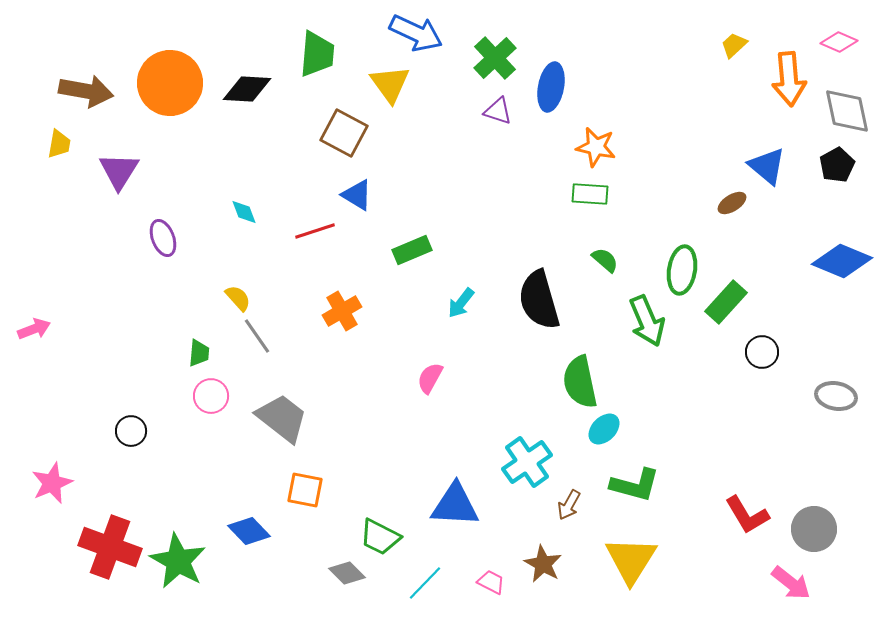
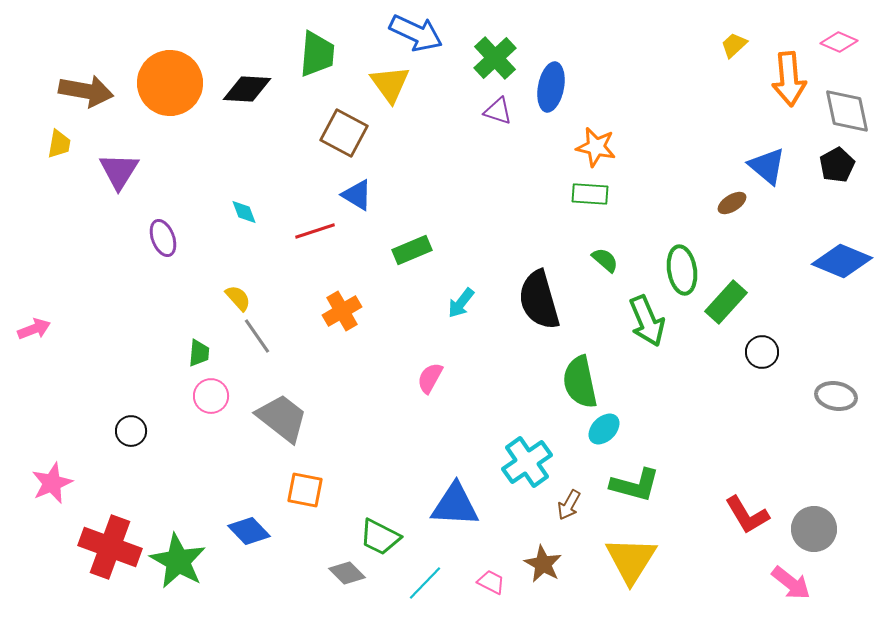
green ellipse at (682, 270): rotated 18 degrees counterclockwise
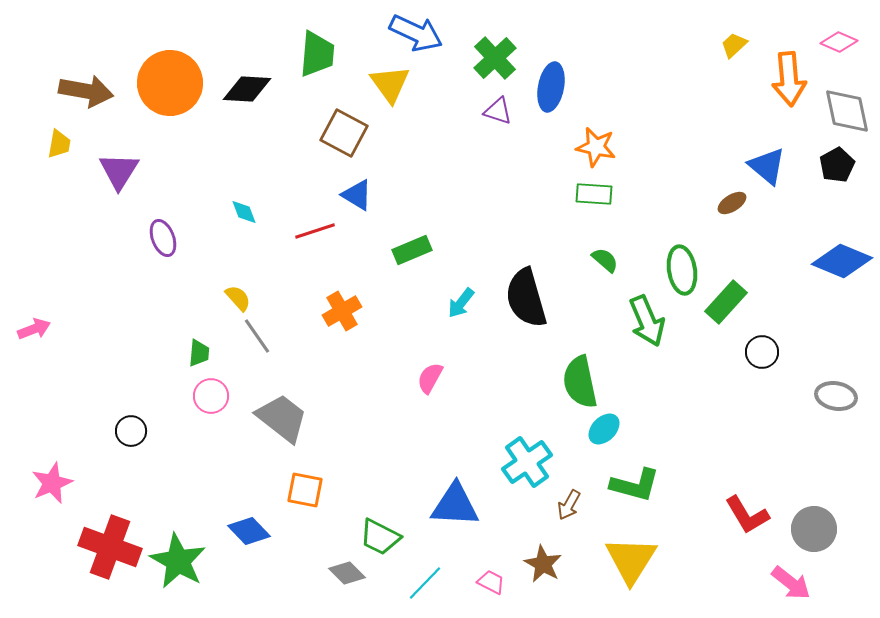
green rectangle at (590, 194): moved 4 px right
black semicircle at (539, 300): moved 13 px left, 2 px up
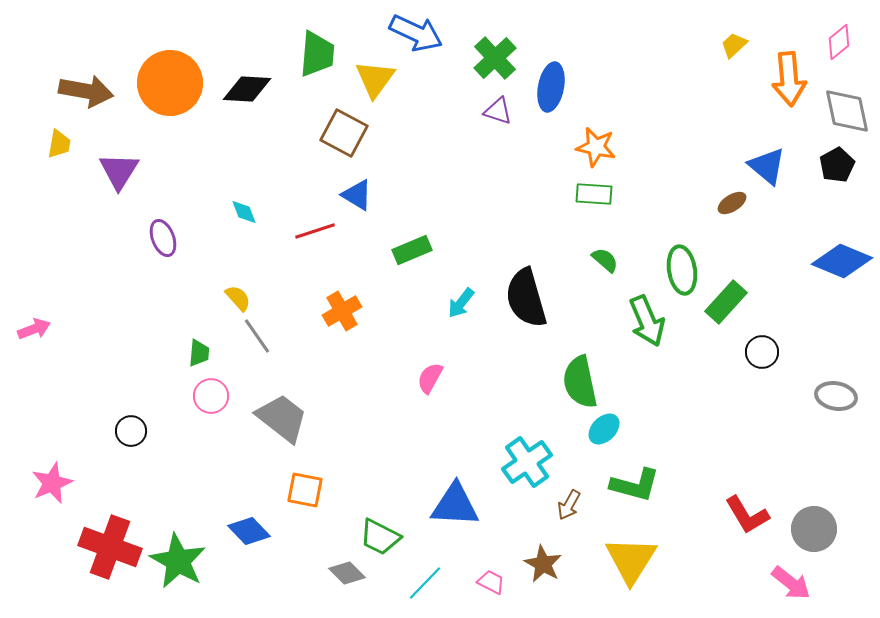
pink diamond at (839, 42): rotated 63 degrees counterclockwise
yellow triangle at (390, 84): moved 15 px left, 5 px up; rotated 12 degrees clockwise
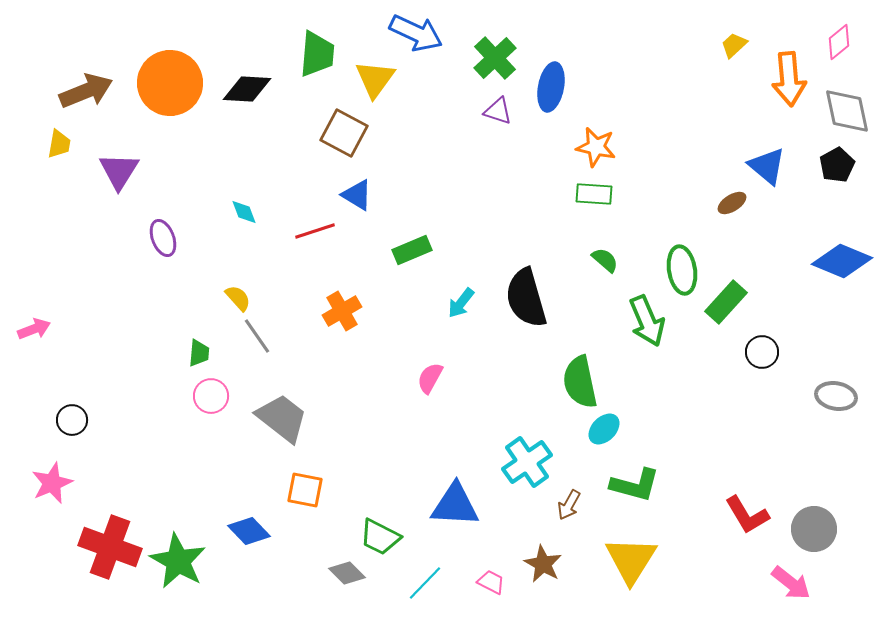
brown arrow at (86, 91): rotated 32 degrees counterclockwise
black circle at (131, 431): moved 59 px left, 11 px up
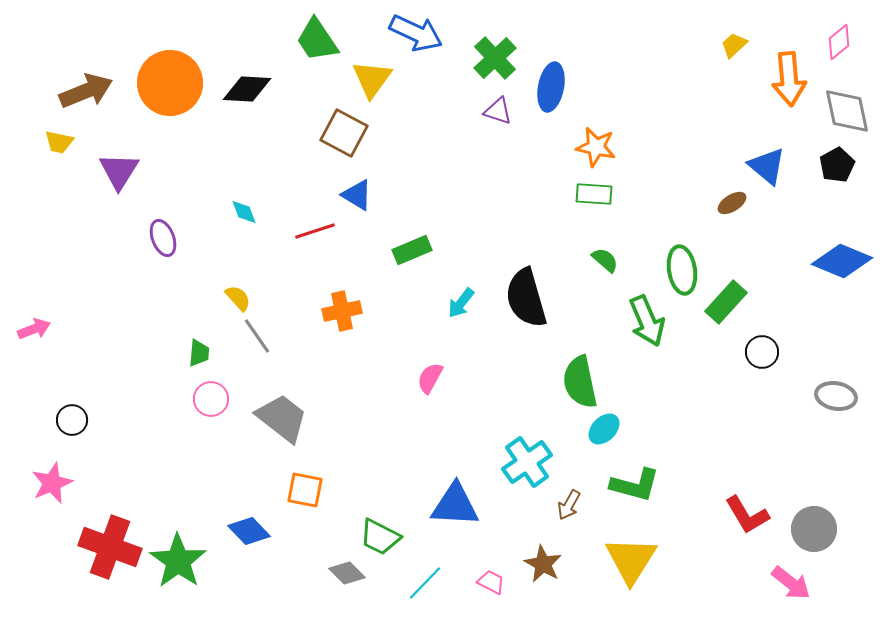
green trapezoid at (317, 54): moved 14 px up; rotated 141 degrees clockwise
yellow triangle at (375, 79): moved 3 px left
yellow trapezoid at (59, 144): moved 2 px up; rotated 92 degrees clockwise
orange cross at (342, 311): rotated 18 degrees clockwise
pink circle at (211, 396): moved 3 px down
green star at (178, 561): rotated 6 degrees clockwise
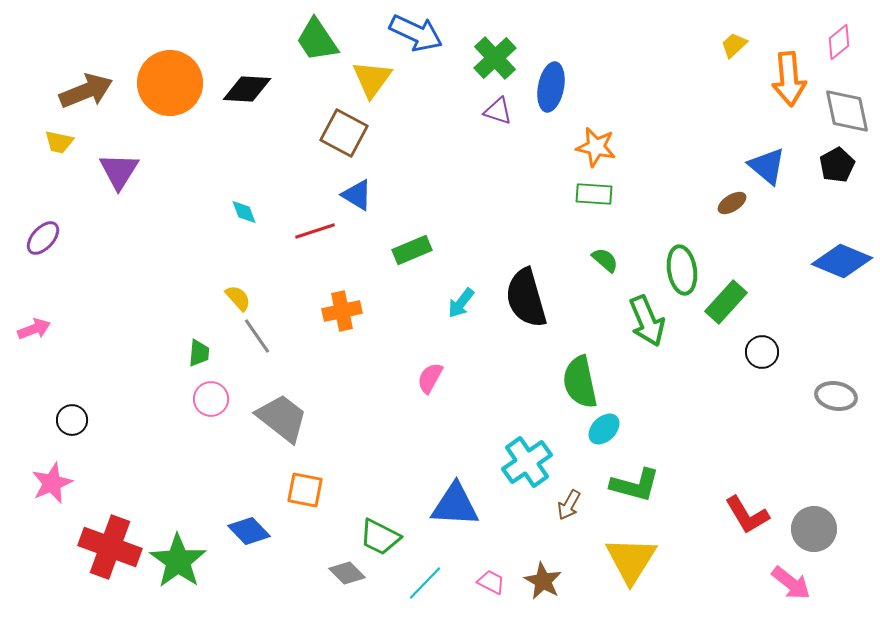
purple ellipse at (163, 238): moved 120 px left; rotated 63 degrees clockwise
brown star at (543, 564): moved 17 px down
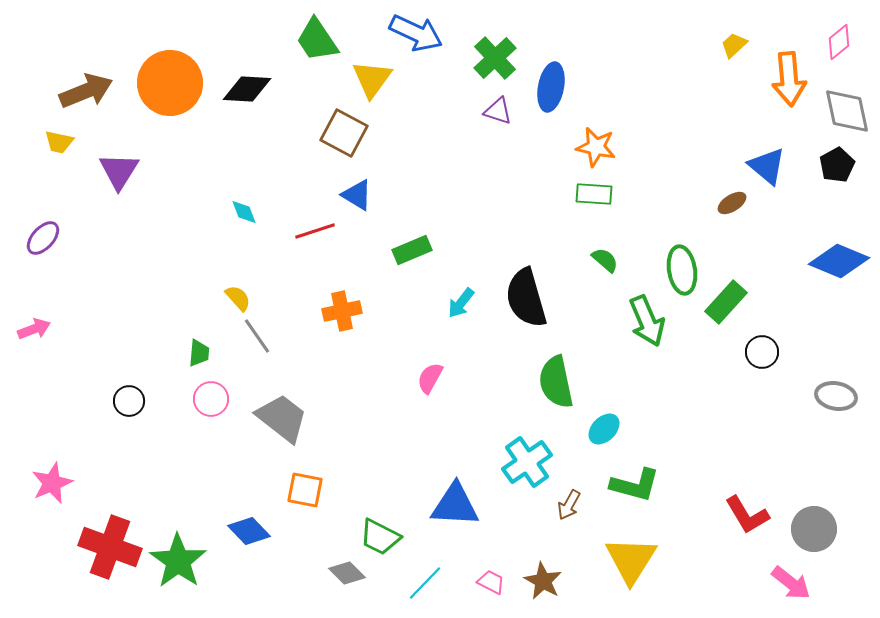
blue diamond at (842, 261): moved 3 px left
green semicircle at (580, 382): moved 24 px left
black circle at (72, 420): moved 57 px right, 19 px up
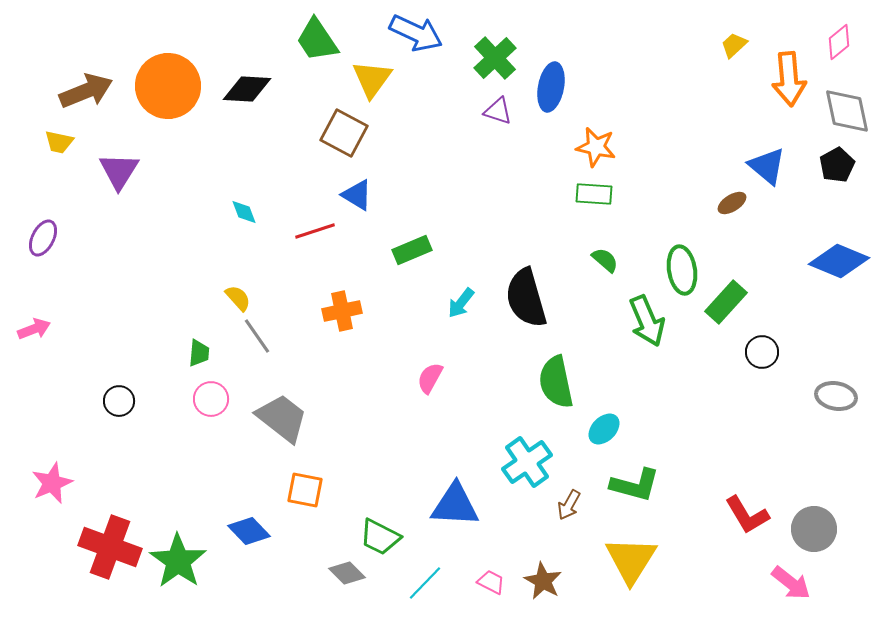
orange circle at (170, 83): moved 2 px left, 3 px down
purple ellipse at (43, 238): rotated 15 degrees counterclockwise
black circle at (129, 401): moved 10 px left
